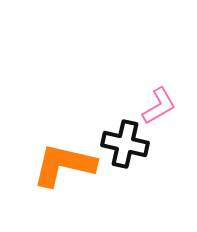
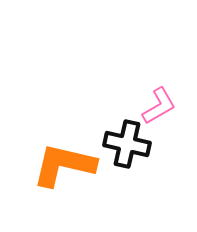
black cross: moved 2 px right
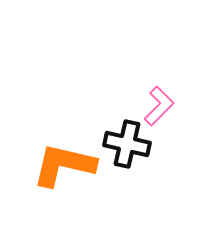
pink L-shape: rotated 15 degrees counterclockwise
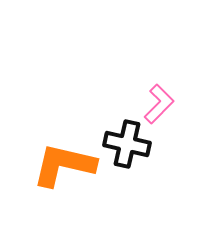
pink L-shape: moved 2 px up
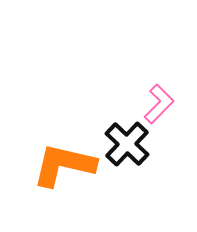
black cross: rotated 30 degrees clockwise
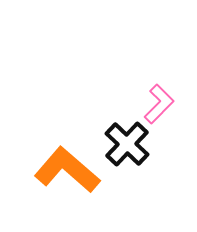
orange L-shape: moved 3 px right, 5 px down; rotated 28 degrees clockwise
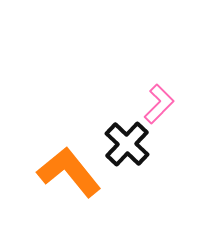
orange L-shape: moved 2 px right, 2 px down; rotated 10 degrees clockwise
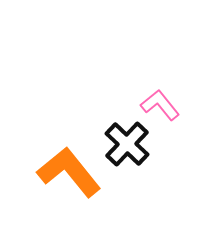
pink L-shape: moved 1 px right, 1 px down; rotated 84 degrees counterclockwise
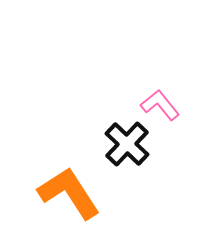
orange L-shape: moved 21 px down; rotated 6 degrees clockwise
